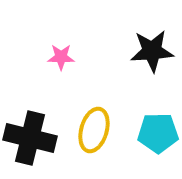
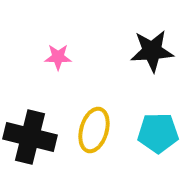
pink star: moved 3 px left
black cross: moved 1 px up
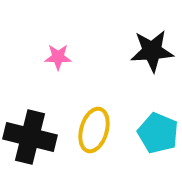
cyan pentagon: rotated 24 degrees clockwise
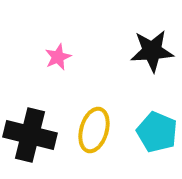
pink star: rotated 24 degrees counterclockwise
cyan pentagon: moved 1 px left, 1 px up
black cross: moved 2 px up
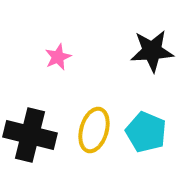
cyan pentagon: moved 11 px left
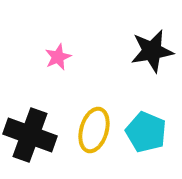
black star: rotated 6 degrees counterclockwise
black cross: rotated 6 degrees clockwise
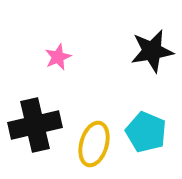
yellow ellipse: moved 14 px down
black cross: moved 5 px right, 10 px up; rotated 33 degrees counterclockwise
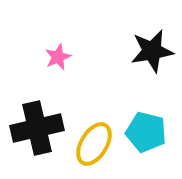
black cross: moved 2 px right, 3 px down
cyan pentagon: rotated 9 degrees counterclockwise
yellow ellipse: rotated 15 degrees clockwise
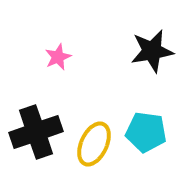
black cross: moved 1 px left, 4 px down; rotated 6 degrees counterclockwise
cyan pentagon: rotated 6 degrees counterclockwise
yellow ellipse: rotated 6 degrees counterclockwise
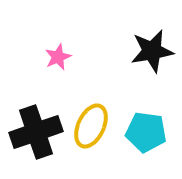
yellow ellipse: moved 3 px left, 18 px up
